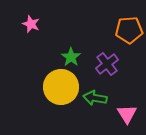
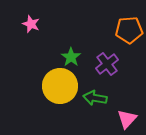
yellow circle: moved 1 px left, 1 px up
pink triangle: moved 5 px down; rotated 15 degrees clockwise
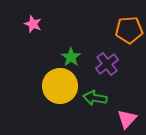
pink star: moved 2 px right
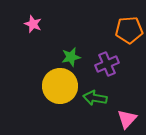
green star: rotated 24 degrees clockwise
purple cross: rotated 15 degrees clockwise
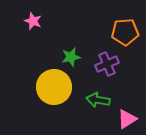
pink star: moved 3 px up
orange pentagon: moved 4 px left, 2 px down
yellow circle: moved 6 px left, 1 px down
green arrow: moved 3 px right, 2 px down
pink triangle: rotated 15 degrees clockwise
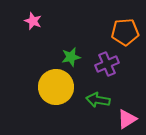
yellow circle: moved 2 px right
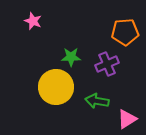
green star: rotated 12 degrees clockwise
green arrow: moved 1 px left, 1 px down
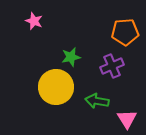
pink star: moved 1 px right
green star: rotated 12 degrees counterclockwise
purple cross: moved 5 px right, 2 px down
pink triangle: rotated 30 degrees counterclockwise
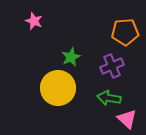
green star: rotated 12 degrees counterclockwise
yellow circle: moved 2 px right, 1 px down
green arrow: moved 12 px right, 3 px up
pink triangle: rotated 15 degrees counterclockwise
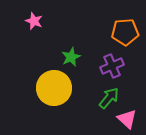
yellow circle: moved 4 px left
green arrow: rotated 120 degrees clockwise
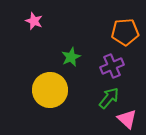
yellow circle: moved 4 px left, 2 px down
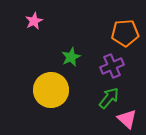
pink star: rotated 24 degrees clockwise
orange pentagon: moved 1 px down
yellow circle: moved 1 px right
